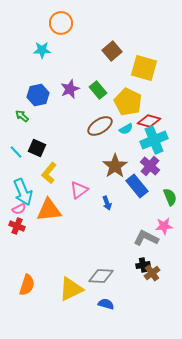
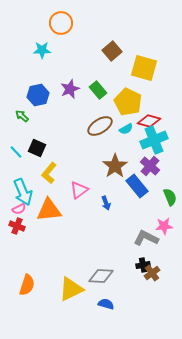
blue arrow: moved 1 px left
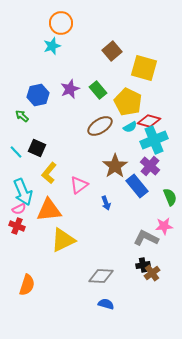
cyan star: moved 10 px right, 4 px up; rotated 18 degrees counterclockwise
cyan semicircle: moved 4 px right, 2 px up
pink triangle: moved 5 px up
yellow triangle: moved 8 px left, 49 px up
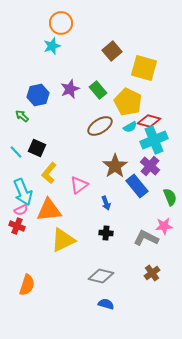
pink semicircle: moved 2 px right, 1 px down
black cross: moved 37 px left, 32 px up; rotated 16 degrees clockwise
gray diamond: rotated 10 degrees clockwise
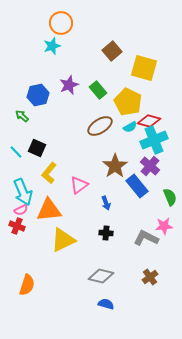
purple star: moved 1 px left, 4 px up
brown cross: moved 2 px left, 4 px down
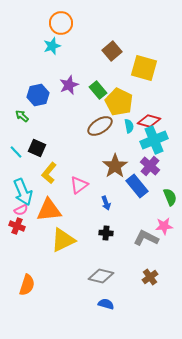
yellow pentagon: moved 9 px left
cyan semicircle: moved 1 px left, 1 px up; rotated 72 degrees counterclockwise
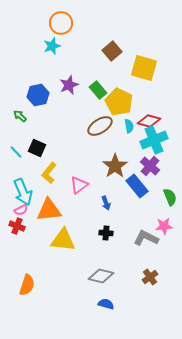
green arrow: moved 2 px left
yellow triangle: rotated 32 degrees clockwise
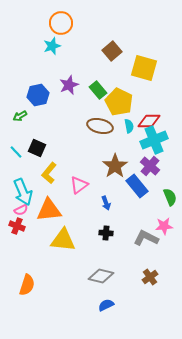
green arrow: rotated 72 degrees counterclockwise
red diamond: rotated 15 degrees counterclockwise
brown ellipse: rotated 45 degrees clockwise
blue semicircle: moved 1 px down; rotated 42 degrees counterclockwise
